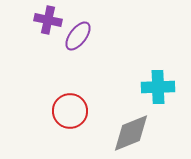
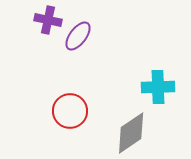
gray diamond: rotated 12 degrees counterclockwise
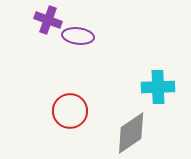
purple cross: rotated 8 degrees clockwise
purple ellipse: rotated 60 degrees clockwise
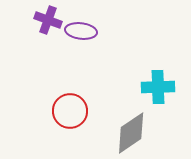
purple ellipse: moved 3 px right, 5 px up
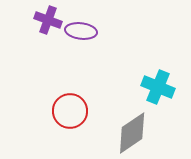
cyan cross: rotated 24 degrees clockwise
gray diamond: moved 1 px right
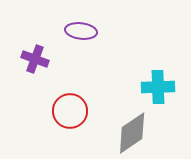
purple cross: moved 13 px left, 39 px down
cyan cross: rotated 24 degrees counterclockwise
